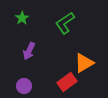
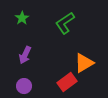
purple arrow: moved 4 px left, 4 px down
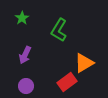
green L-shape: moved 6 px left, 7 px down; rotated 25 degrees counterclockwise
purple circle: moved 2 px right
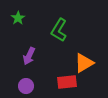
green star: moved 4 px left
purple arrow: moved 4 px right, 1 px down
red rectangle: rotated 30 degrees clockwise
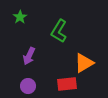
green star: moved 2 px right, 1 px up
green L-shape: moved 1 px down
red rectangle: moved 2 px down
purple circle: moved 2 px right
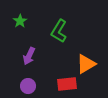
green star: moved 4 px down
orange triangle: moved 2 px right, 1 px down
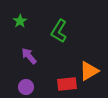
purple arrow: rotated 114 degrees clockwise
orange triangle: moved 3 px right, 7 px down
purple circle: moved 2 px left, 1 px down
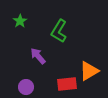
purple arrow: moved 9 px right
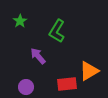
green L-shape: moved 2 px left
